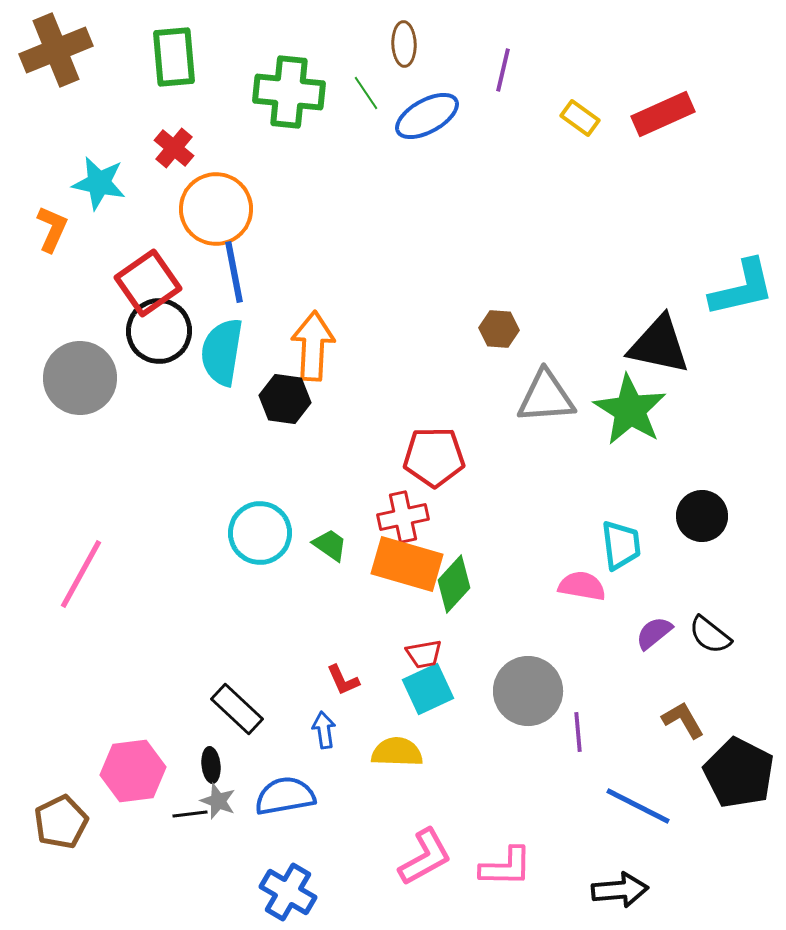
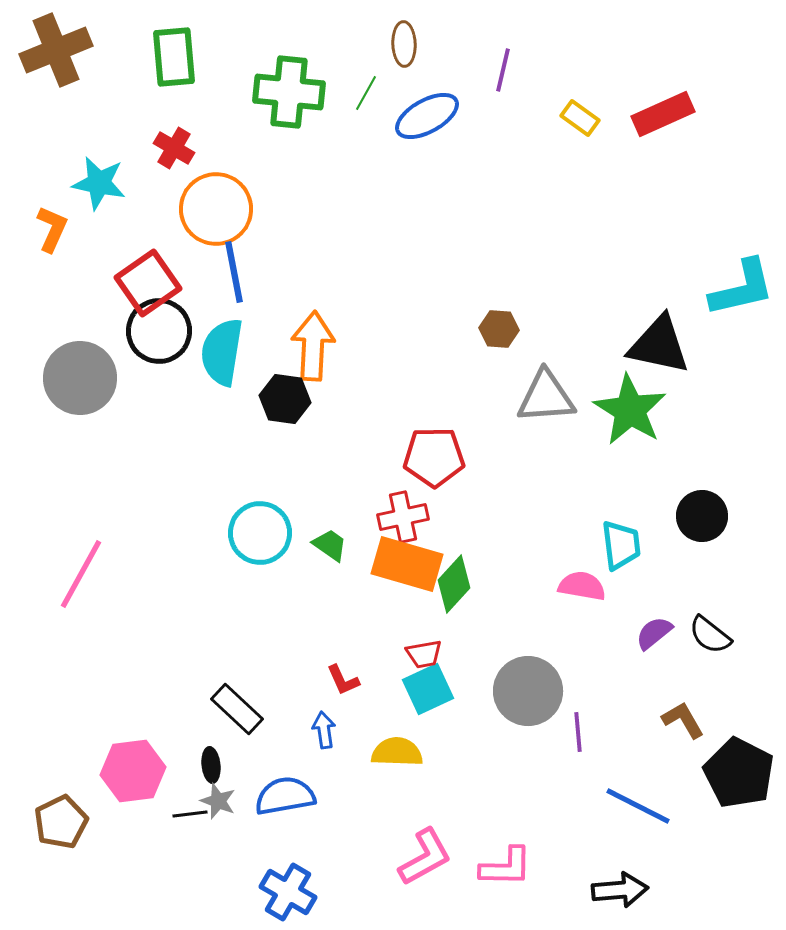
green line at (366, 93): rotated 63 degrees clockwise
red cross at (174, 148): rotated 9 degrees counterclockwise
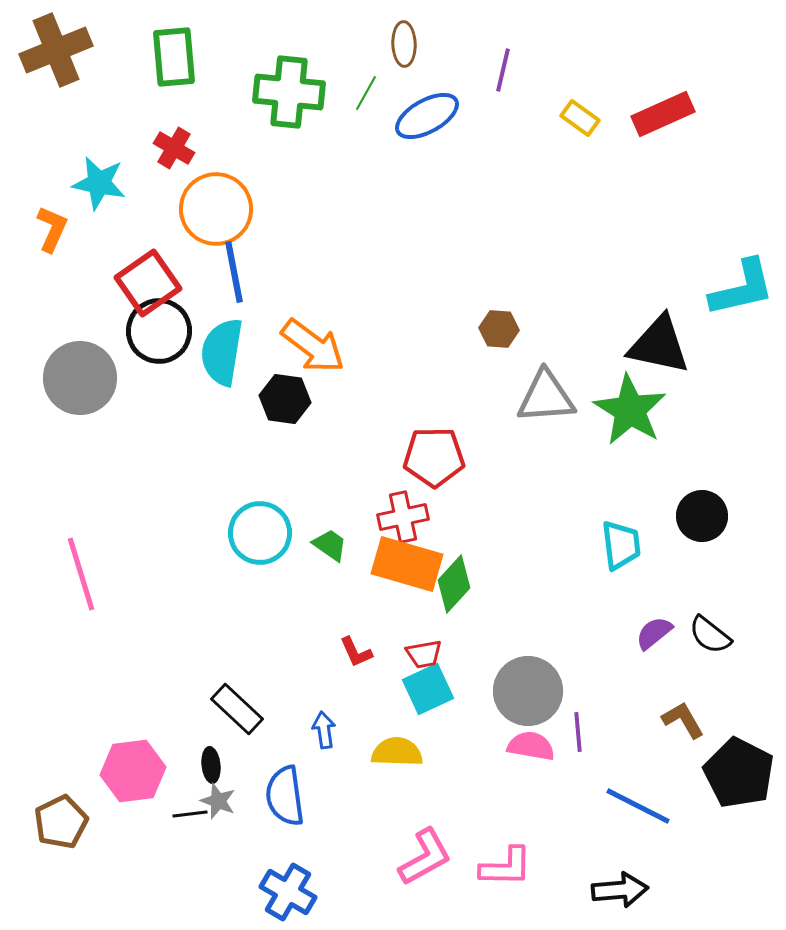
orange arrow at (313, 346): rotated 124 degrees clockwise
pink line at (81, 574): rotated 46 degrees counterclockwise
pink semicircle at (582, 586): moved 51 px left, 160 px down
red L-shape at (343, 680): moved 13 px right, 28 px up
blue semicircle at (285, 796): rotated 88 degrees counterclockwise
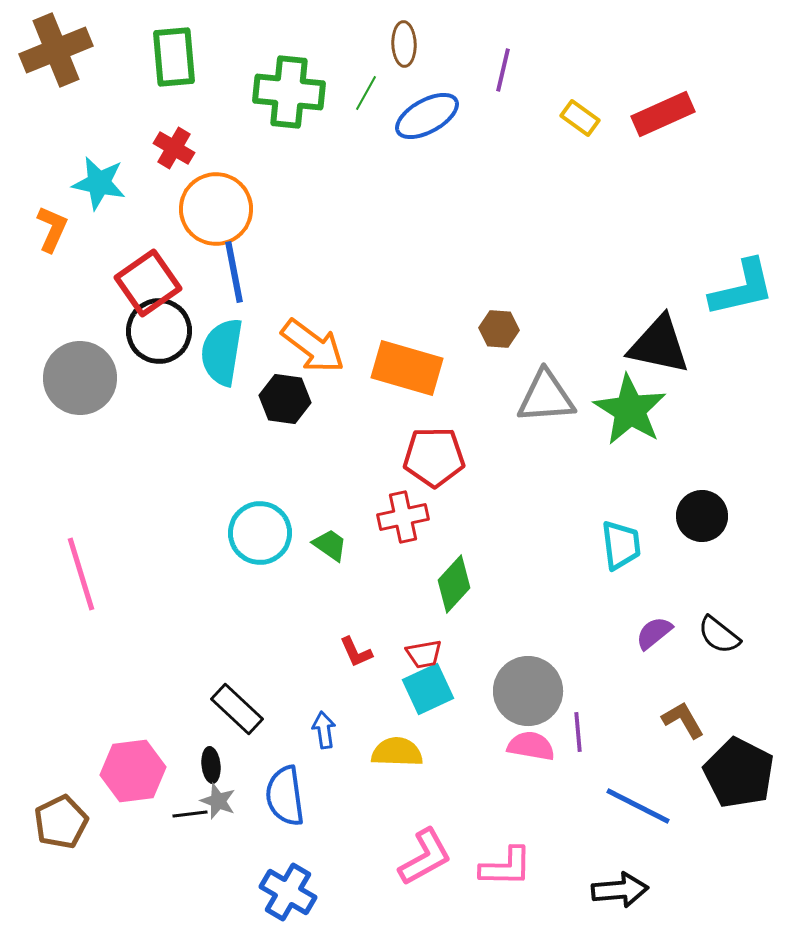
orange rectangle at (407, 564): moved 196 px up
black semicircle at (710, 635): moved 9 px right
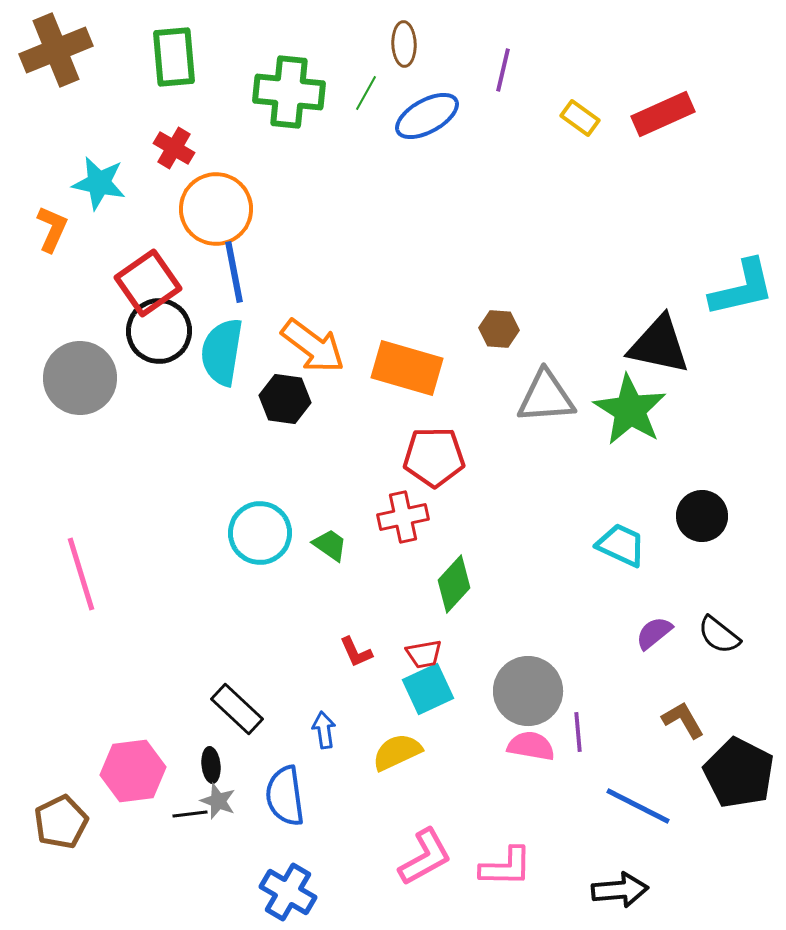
cyan trapezoid at (621, 545): rotated 58 degrees counterclockwise
yellow semicircle at (397, 752): rotated 27 degrees counterclockwise
